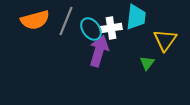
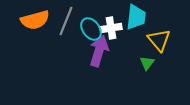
yellow triangle: moved 6 px left; rotated 15 degrees counterclockwise
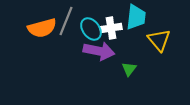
orange semicircle: moved 7 px right, 8 px down
purple arrow: rotated 84 degrees clockwise
green triangle: moved 18 px left, 6 px down
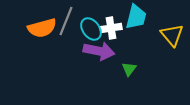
cyan trapezoid: rotated 8 degrees clockwise
yellow triangle: moved 13 px right, 5 px up
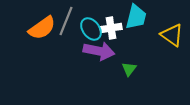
orange semicircle: rotated 20 degrees counterclockwise
yellow triangle: rotated 15 degrees counterclockwise
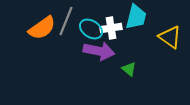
cyan ellipse: rotated 20 degrees counterclockwise
yellow triangle: moved 2 px left, 2 px down
green triangle: rotated 28 degrees counterclockwise
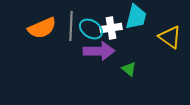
gray line: moved 5 px right, 5 px down; rotated 20 degrees counterclockwise
orange semicircle: rotated 12 degrees clockwise
purple arrow: rotated 12 degrees counterclockwise
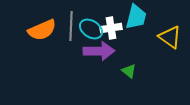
orange semicircle: moved 2 px down
green triangle: moved 2 px down
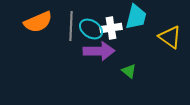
orange semicircle: moved 4 px left, 8 px up
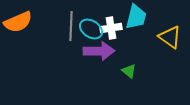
orange semicircle: moved 20 px left
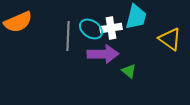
gray line: moved 3 px left, 10 px down
yellow triangle: moved 2 px down
purple arrow: moved 4 px right, 3 px down
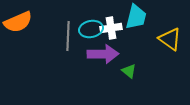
cyan ellipse: rotated 45 degrees counterclockwise
